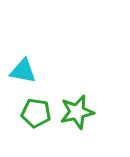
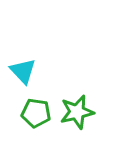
cyan triangle: rotated 36 degrees clockwise
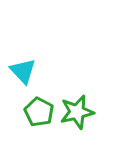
green pentagon: moved 3 px right, 1 px up; rotated 20 degrees clockwise
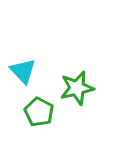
green star: moved 24 px up
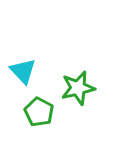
green star: moved 1 px right
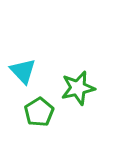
green pentagon: rotated 12 degrees clockwise
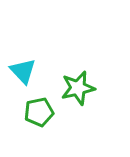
green pentagon: rotated 20 degrees clockwise
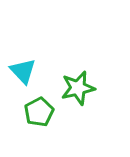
green pentagon: rotated 16 degrees counterclockwise
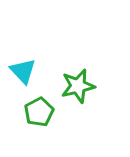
green star: moved 2 px up
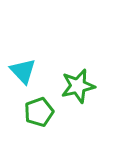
green pentagon: rotated 8 degrees clockwise
